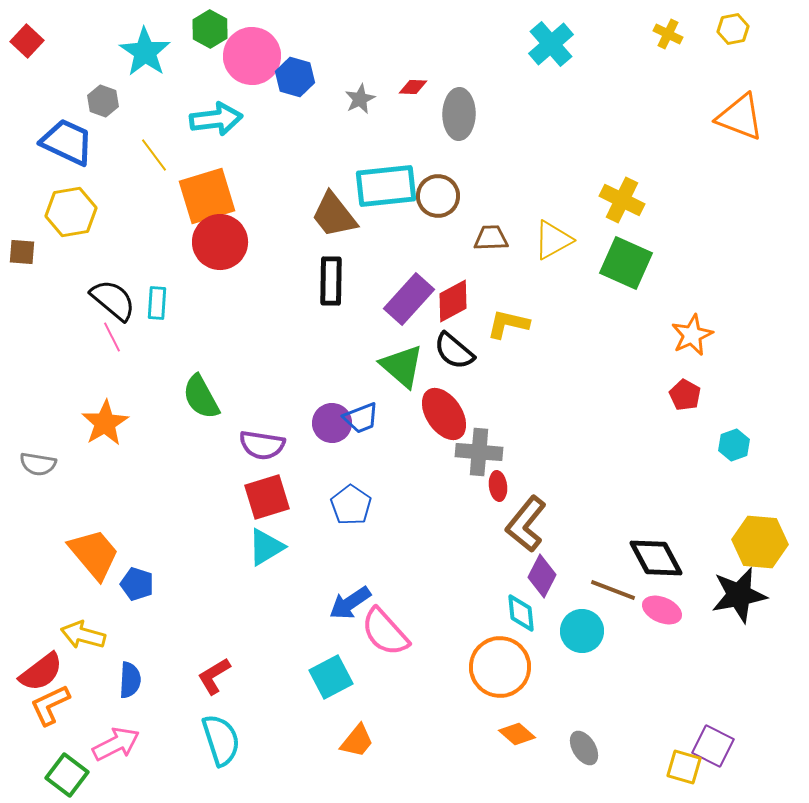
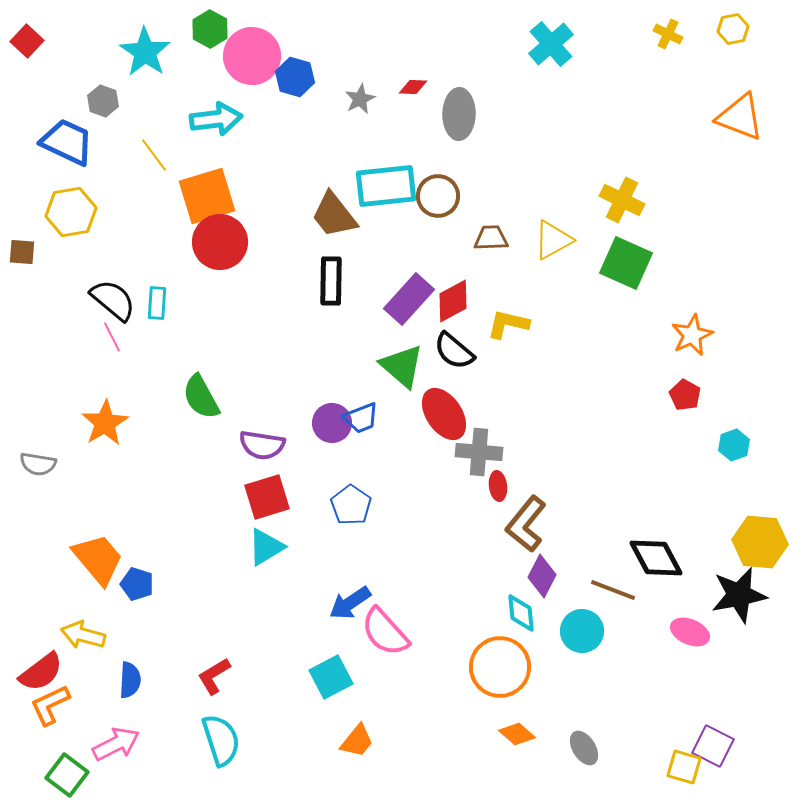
orange trapezoid at (94, 554): moved 4 px right, 5 px down
pink ellipse at (662, 610): moved 28 px right, 22 px down
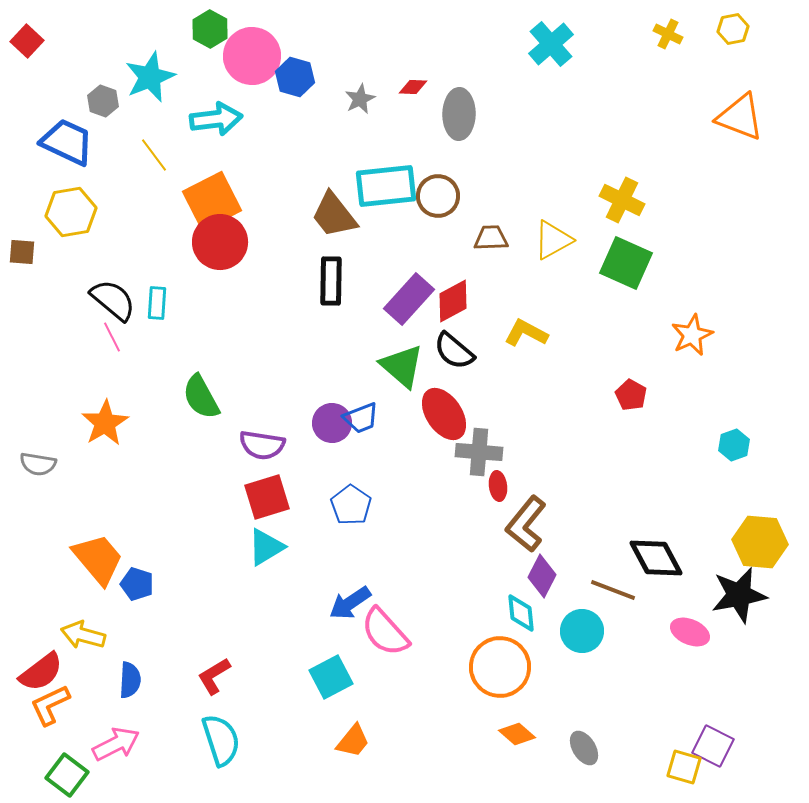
cyan star at (145, 52): moved 5 px right, 25 px down; rotated 15 degrees clockwise
orange square at (207, 196): moved 5 px right, 5 px down; rotated 10 degrees counterclockwise
yellow L-shape at (508, 324): moved 18 px right, 9 px down; rotated 15 degrees clockwise
red pentagon at (685, 395): moved 54 px left
orange trapezoid at (357, 741): moved 4 px left
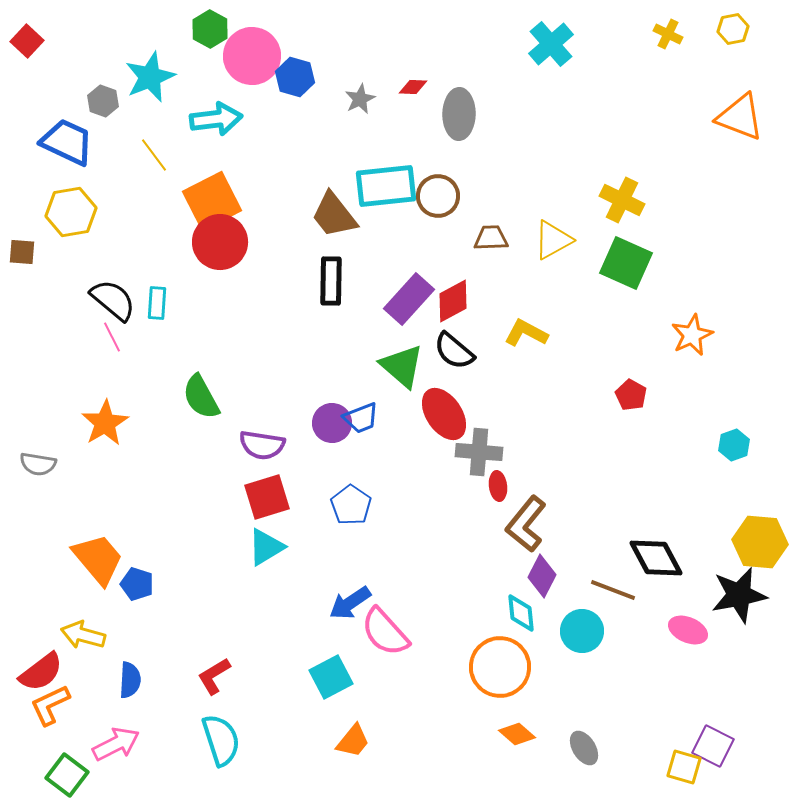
pink ellipse at (690, 632): moved 2 px left, 2 px up
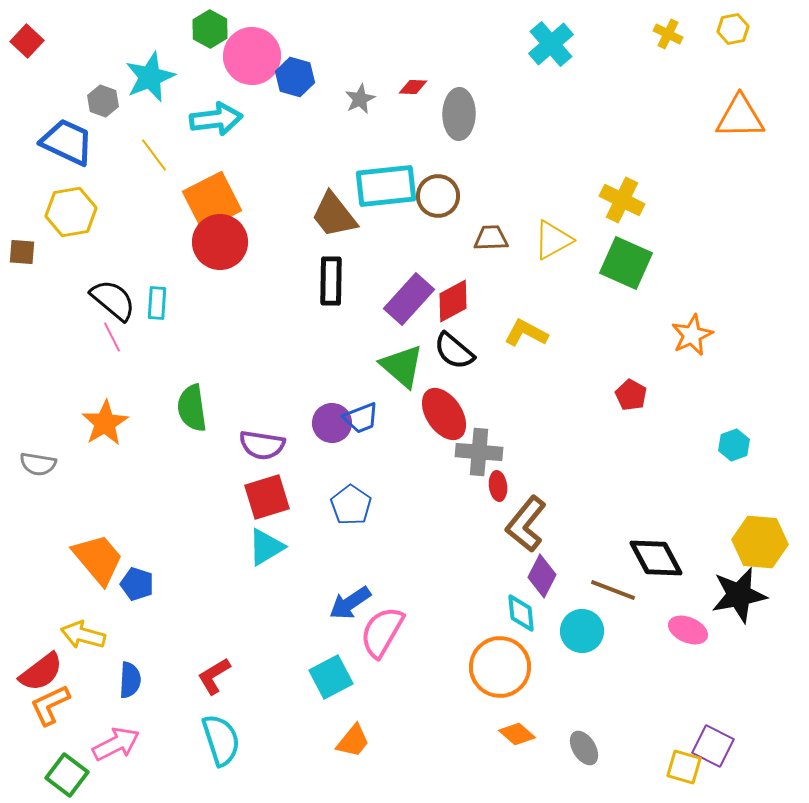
orange triangle at (740, 117): rotated 22 degrees counterclockwise
green semicircle at (201, 397): moved 9 px left, 11 px down; rotated 21 degrees clockwise
pink semicircle at (385, 632): moved 3 px left; rotated 72 degrees clockwise
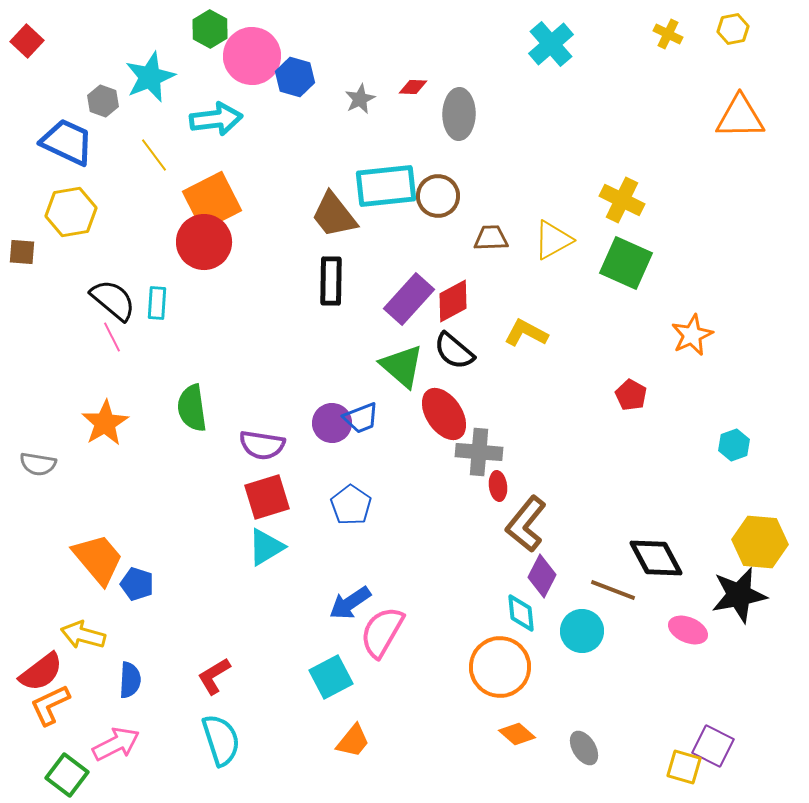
red circle at (220, 242): moved 16 px left
